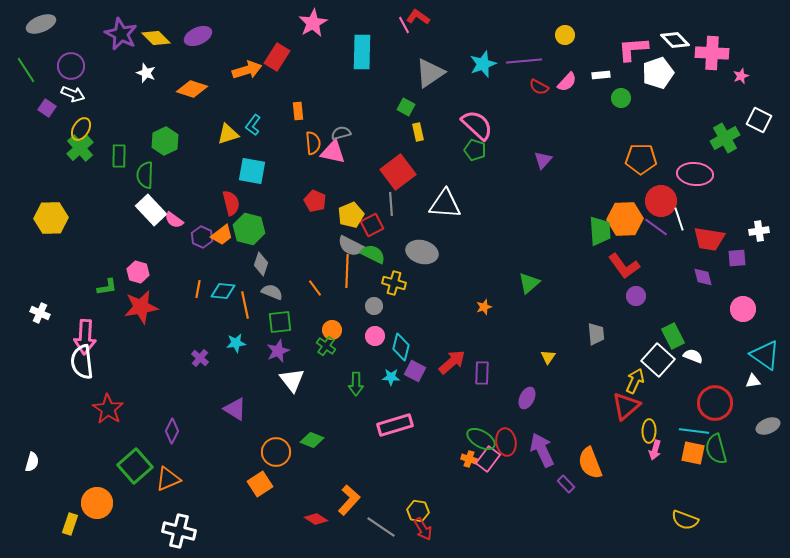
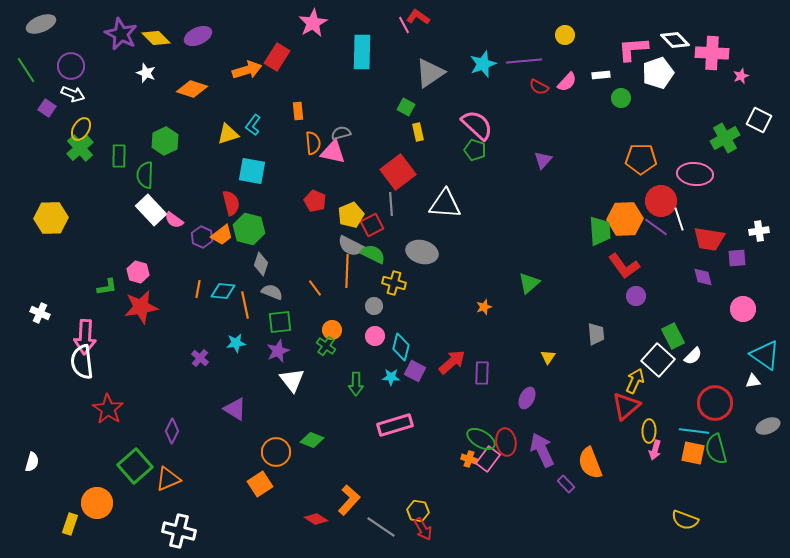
white semicircle at (693, 356): rotated 114 degrees clockwise
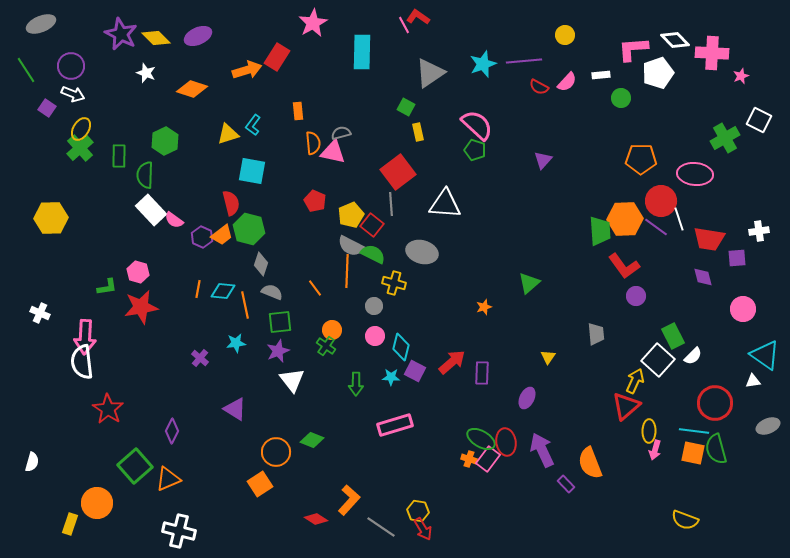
red square at (372, 225): rotated 25 degrees counterclockwise
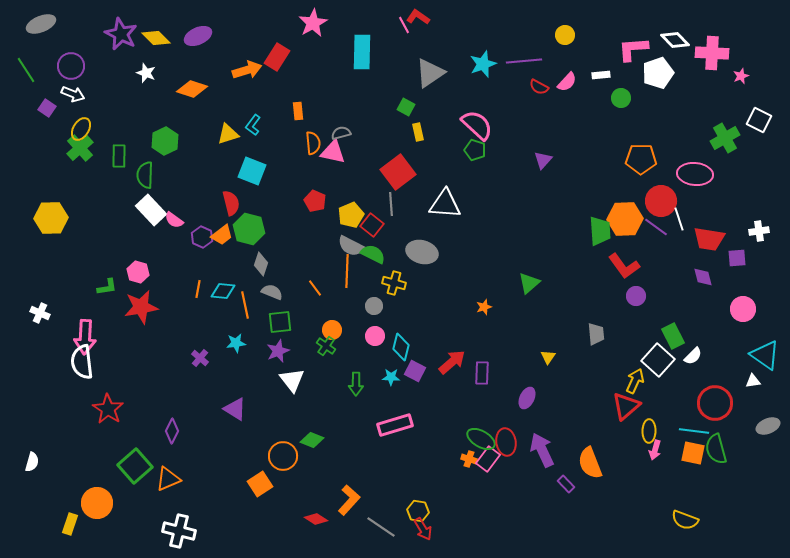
cyan square at (252, 171): rotated 12 degrees clockwise
orange circle at (276, 452): moved 7 px right, 4 px down
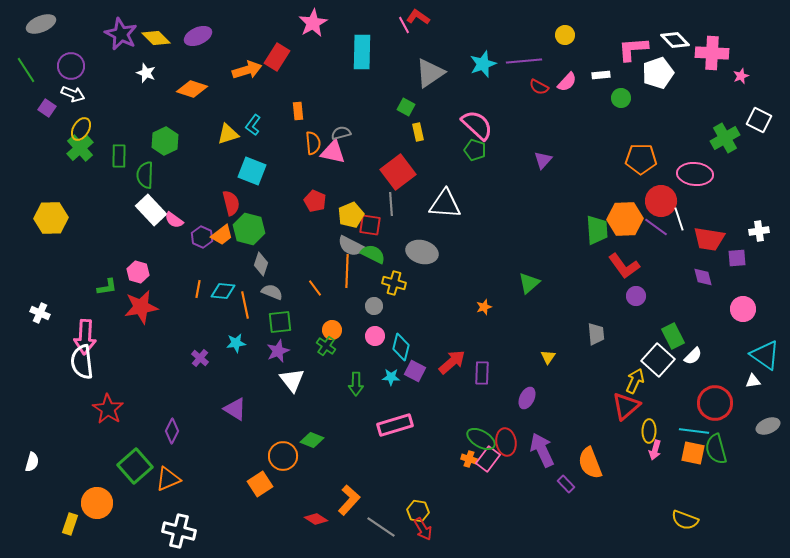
red square at (372, 225): moved 2 px left; rotated 30 degrees counterclockwise
green trapezoid at (600, 231): moved 3 px left, 1 px up
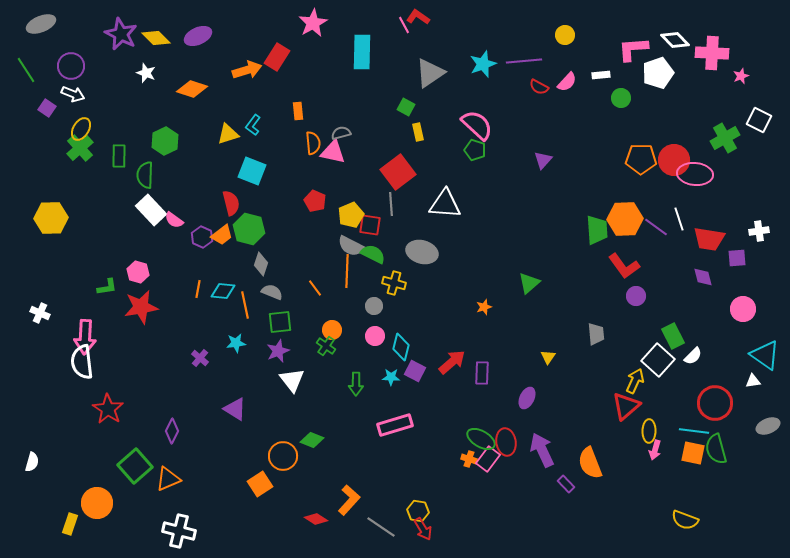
red circle at (661, 201): moved 13 px right, 41 px up
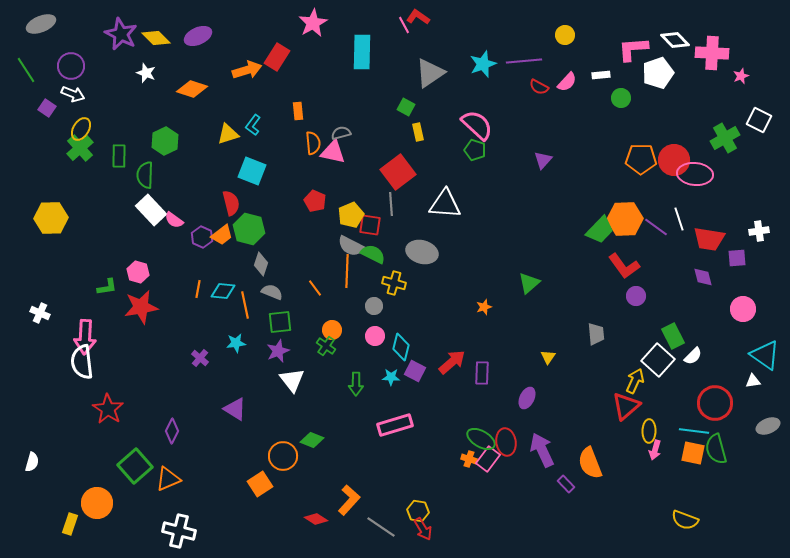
green trapezoid at (597, 230): moved 3 px right; rotated 48 degrees clockwise
